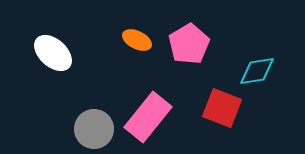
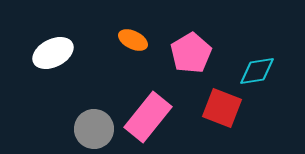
orange ellipse: moved 4 px left
pink pentagon: moved 2 px right, 9 px down
white ellipse: rotated 69 degrees counterclockwise
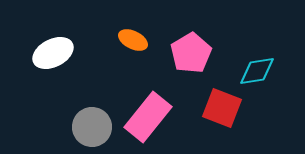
gray circle: moved 2 px left, 2 px up
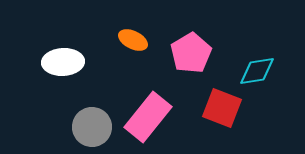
white ellipse: moved 10 px right, 9 px down; rotated 24 degrees clockwise
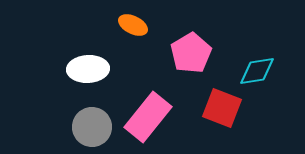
orange ellipse: moved 15 px up
white ellipse: moved 25 px right, 7 px down
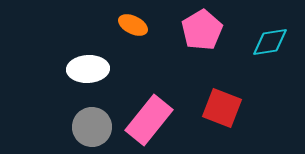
pink pentagon: moved 11 px right, 23 px up
cyan diamond: moved 13 px right, 29 px up
pink rectangle: moved 1 px right, 3 px down
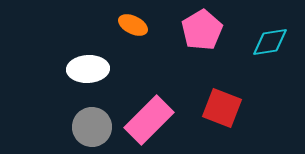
pink rectangle: rotated 6 degrees clockwise
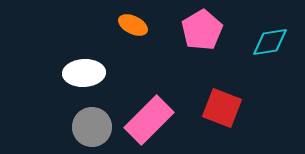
white ellipse: moved 4 px left, 4 px down
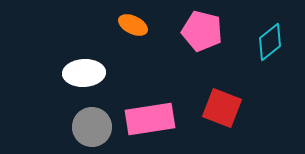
pink pentagon: moved 1 px down; rotated 27 degrees counterclockwise
cyan diamond: rotated 30 degrees counterclockwise
pink rectangle: moved 1 px right, 1 px up; rotated 36 degrees clockwise
